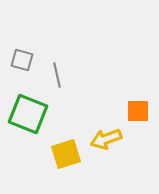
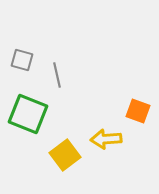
orange square: rotated 20 degrees clockwise
yellow arrow: rotated 16 degrees clockwise
yellow square: moved 1 px left, 1 px down; rotated 20 degrees counterclockwise
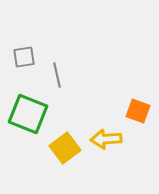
gray square: moved 2 px right, 3 px up; rotated 25 degrees counterclockwise
yellow square: moved 7 px up
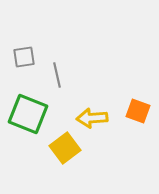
yellow arrow: moved 14 px left, 21 px up
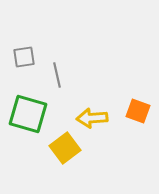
green square: rotated 6 degrees counterclockwise
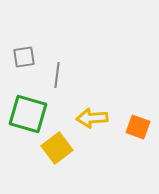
gray line: rotated 20 degrees clockwise
orange square: moved 16 px down
yellow square: moved 8 px left
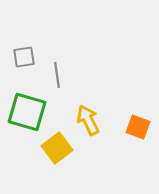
gray line: rotated 15 degrees counterclockwise
green square: moved 1 px left, 2 px up
yellow arrow: moved 4 px left, 2 px down; rotated 68 degrees clockwise
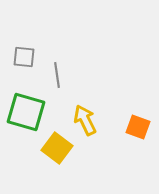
gray square: rotated 15 degrees clockwise
green square: moved 1 px left
yellow arrow: moved 3 px left
yellow square: rotated 16 degrees counterclockwise
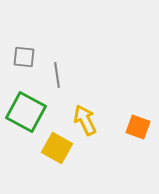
green square: rotated 12 degrees clockwise
yellow square: rotated 8 degrees counterclockwise
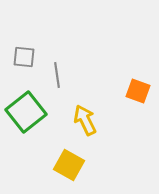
green square: rotated 24 degrees clockwise
orange square: moved 36 px up
yellow square: moved 12 px right, 17 px down
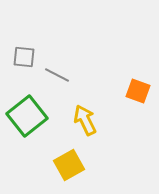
gray line: rotated 55 degrees counterclockwise
green square: moved 1 px right, 4 px down
yellow square: rotated 32 degrees clockwise
